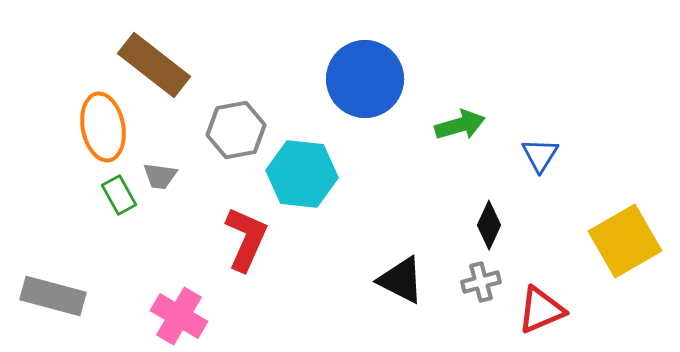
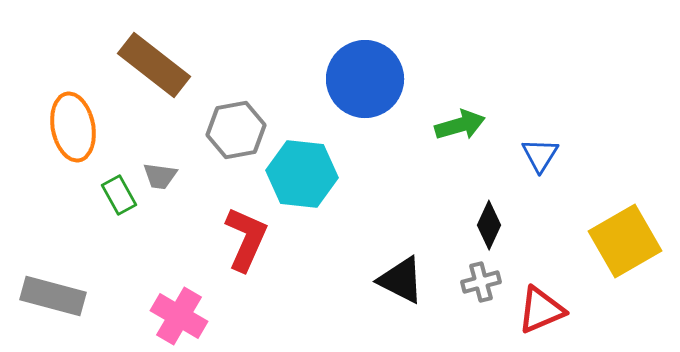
orange ellipse: moved 30 px left
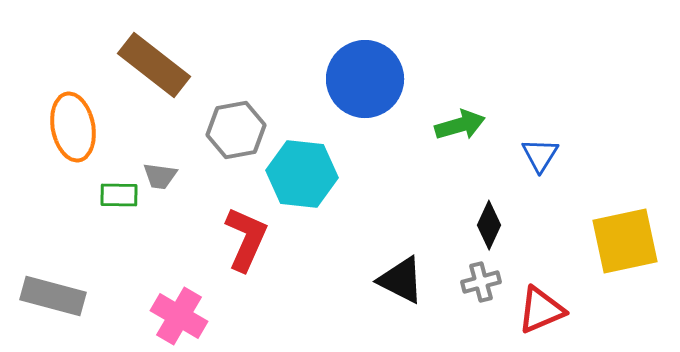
green rectangle: rotated 60 degrees counterclockwise
yellow square: rotated 18 degrees clockwise
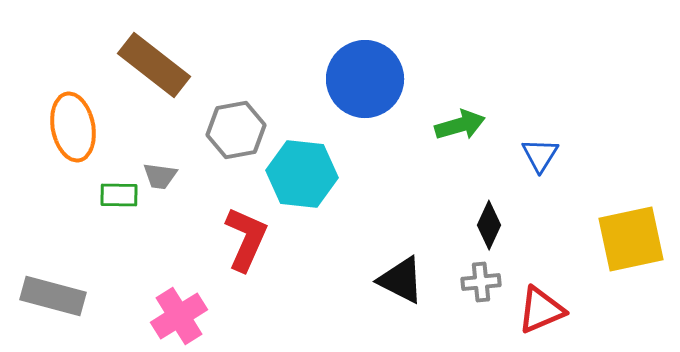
yellow square: moved 6 px right, 2 px up
gray cross: rotated 9 degrees clockwise
pink cross: rotated 28 degrees clockwise
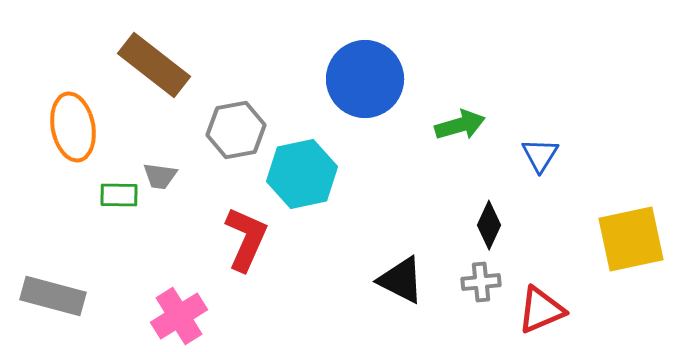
cyan hexagon: rotated 18 degrees counterclockwise
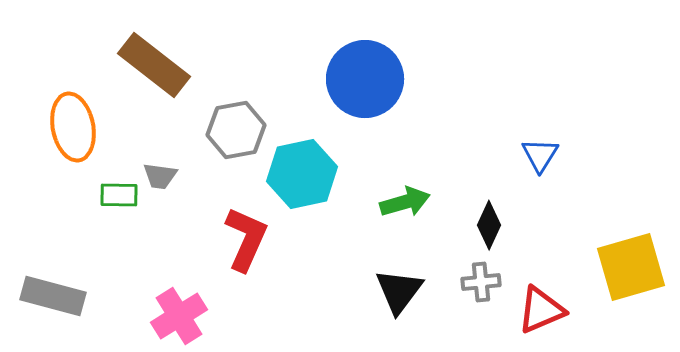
green arrow: moved 55 px left, 77 px down
yellow square: moved 28 px down; rotated 4 degrees counterclockwise
black triangle: moved 2 px left, 11 px down; rotated 40 degrees clockwise
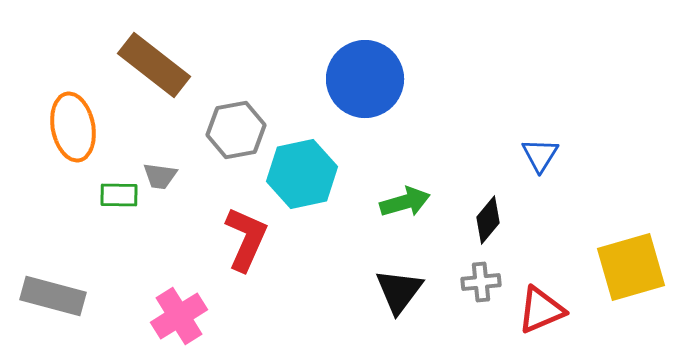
black diamond: moved 1 px left, 5 px up; rotated 15 degrees clockwise
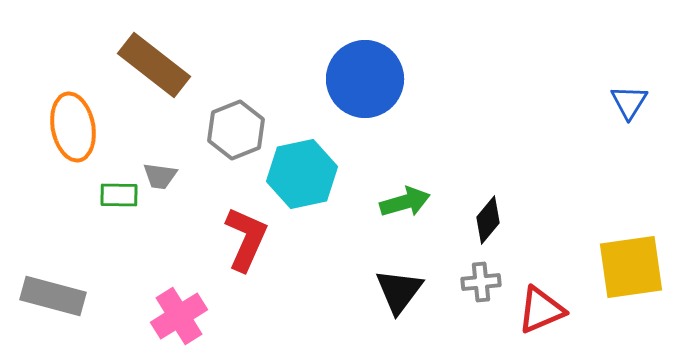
gray hexagon: rotated 12 degrees counterclockwise
blue triangle: moved 89 px right, 53 px up
yellow square: rotated 8 degrees clockwise
